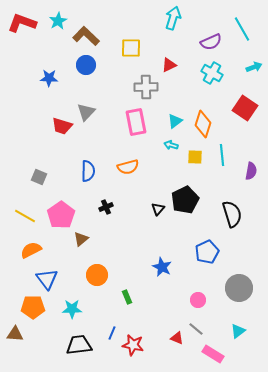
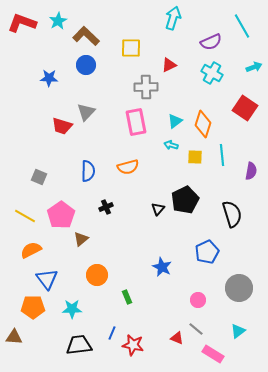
cyan line at (242, 29): moved 3 px up
brown triangle at (15, 334): moved 1 px left, 3 px down
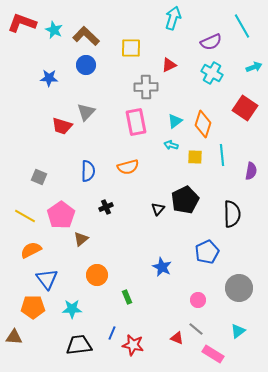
cyan star at (58, 21): moved 4 px left, 9 px down; rotated 18 degrees counterclockwise
black semicircle at (232, 214): rotated 16 degrees clockwise
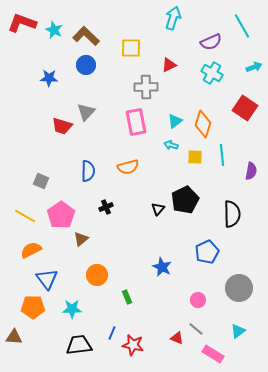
gray square at (39, 177): moved 2 px right, 4 px down
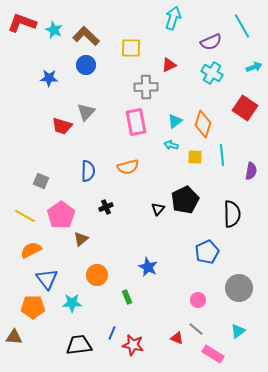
blue star at (162, 267): moved 14 px left
cyan star at (72, 309): moved 6 px up
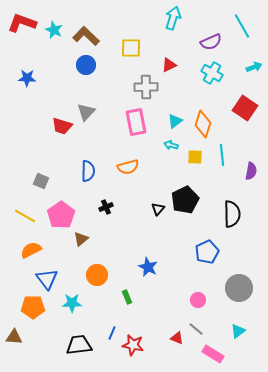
blue star at (49, 78): moved 22 px left
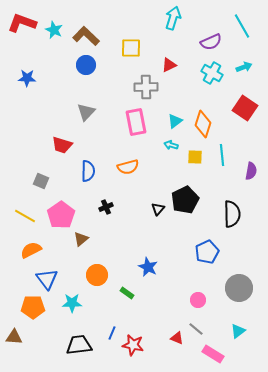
cyan arrow at (254, 67): moved 10 px left
red trapezoid at (62, 126): moved 19 px down
green rectangle at (127, 297): moved 4 px up; rotated 32 degrees counterclockwise
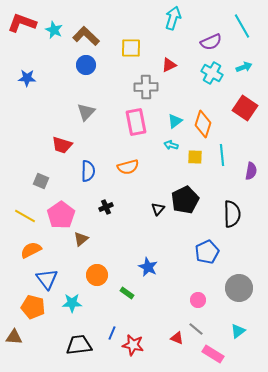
orange pentagon at (33, 307): rotated 15 degrees clockwise
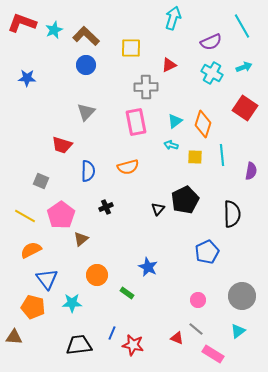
cyan star at (54, 30): rotated 24 degrees clockwise
gray circle at (239, 288): moved 3 px right, 8 px down
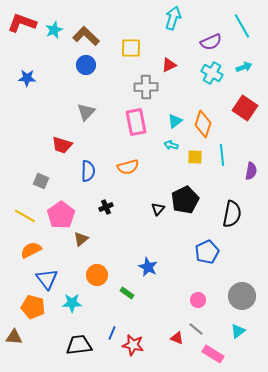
black semicircle at (232, 214): rotated 12 degrees clockwise
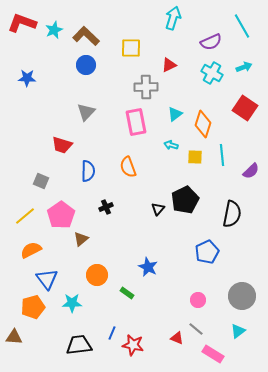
cyan triangle at (175, 121): moved 7 px up
orange semicircle at (128, 167): rotated 85 degrees clockwise
purple semicircle at (251, 171): rotated 36 degrees clockwise
yellow line at (25, 216): rotated 70 degrees counterclockwise
orange pentagon at (33, 307): rotated 30 degrees counterclockwise
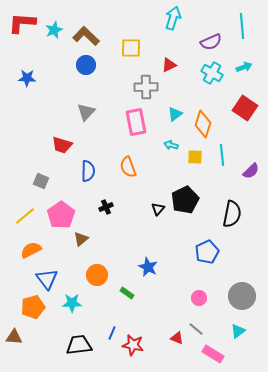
red L-shape at (22, 23): rotated 16 degrees counterclockwise
cyan line at (242, 26): rotated 25 degrees clockwise
pink circle at (198, 300): moved 1 px right, 2 px up
